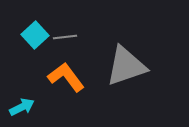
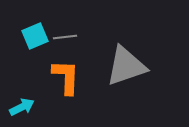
cyan square: moved 1 px down; rotated 20 degrees clockwise
orange L-shape: rotated 39 degrees clockwise
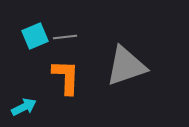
cyan arrow: moved 2 px right
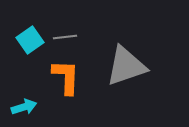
cyan square: moved 5 px left, 4 px down; rotated 12 degrees counterclockwise
cyan arrow: rotated 10 degrees clockwise
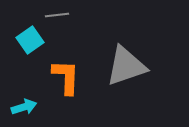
gray line: moved 8 px left, 22 px up
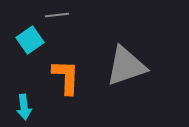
cyan arrow: rotated 100 degrees clockwise
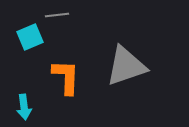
cyan square: moved 3 px up; rotated 12 degrees clockwise
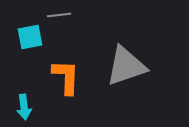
gray line: moved 2 px right
cyan square: rotated 12 degrees clockwise
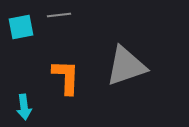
cyan square: moved 9 px left, 10 px up
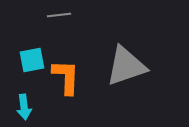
cyan square: moved 11 px right, 33 px down
